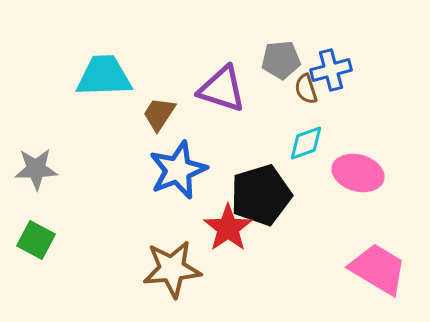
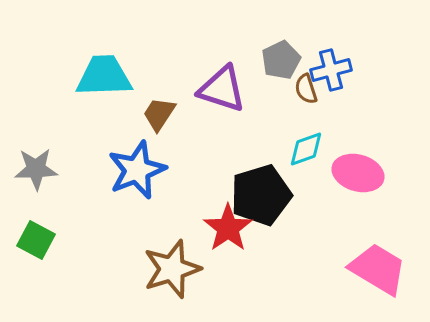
gray pentagon: rotated 21 degrees counterclockwise
cyan diamond: moved 6 px down
blue star: moved 41 px left
brown star: rotated 12 degrees counterclockwise
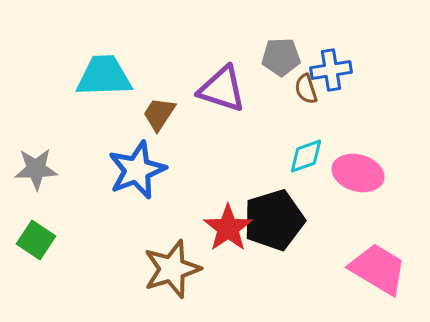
gray pentagon: moved 3 px up; rotated 24 degrees clockwise
blue cross: rotated 6 degrees clockwise
cyan diamond: moved 7 px down
black pentagon: moved 13 px right, 25 px down
green square: rotated 6 degrees clockwise
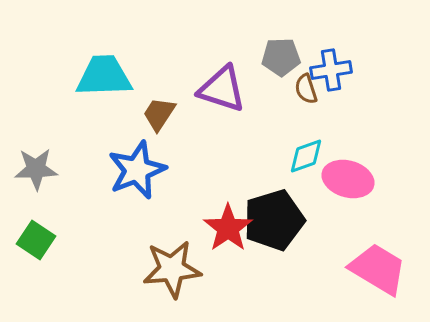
pink ellipse: moved 10 px left, 6 px down
brown star: rotated 12 degrees clockwise
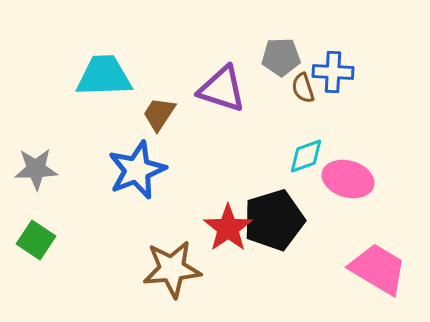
blue cross: moved 2 px right, 2 px down; rotated 12 degrees clockwise
brown semicircle: moved 3 px left, 1 px up
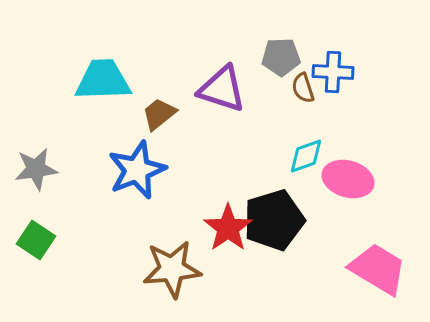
cyan trapezoid: moved 1 px left, 4 px down
brown trapezoid: rotated 18 degrees clockwise
gray star: rotated 6 degrees counterclockwise
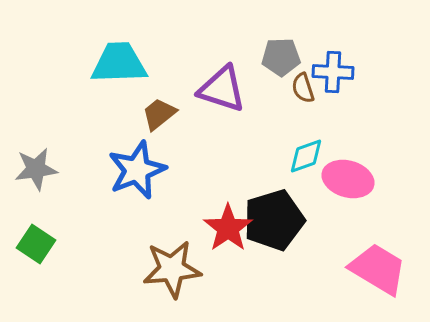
cyan trapezoid: moved 16 px right, 17 px up
green square: moved 4 px down
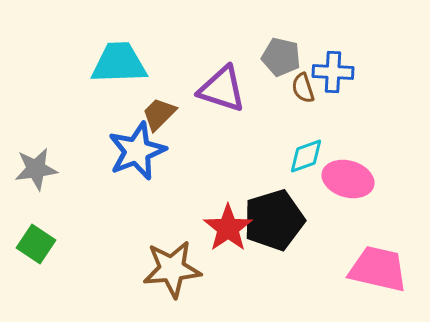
gray pentagon: rotated 15 degrees clockwise
brown trapezoid: rotated 6 degrees counterclockwise
blue star: moved 19 px up
pink trapezoid: rotated 18 degrees counterclockwise
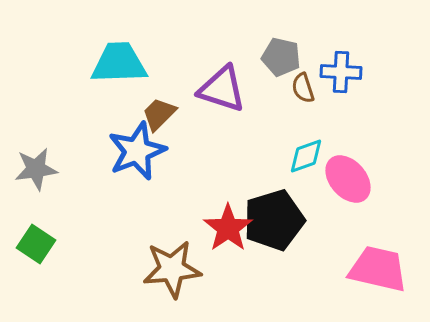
blue cross: moved 8 px right
pink ellipse: rotated 33 degrees clockwise
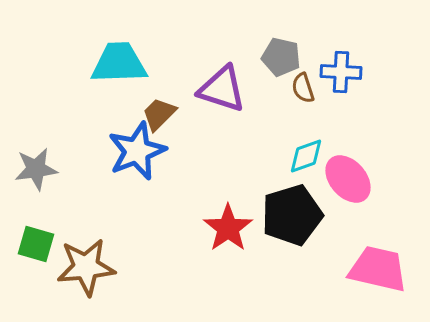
black pentagon: moved 18 px right, 5 px up
green square: rotated 18 degrees counterclockwise
brown star: moved 86 px left, 2 px up
